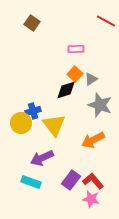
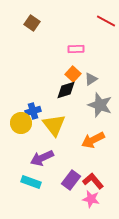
orange square: moved 2 px left
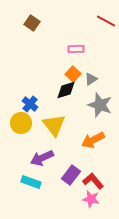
blue cross: moved 3 px left, 7 px up; rotated 35 degrees counterclockwise
purple rectangle: moved 5 px up
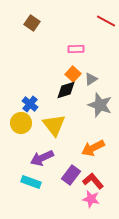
orange arrow: moved 8 px down
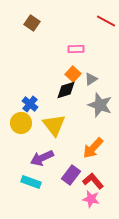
orange arrow: rotated 20 degrees counterclockwise
